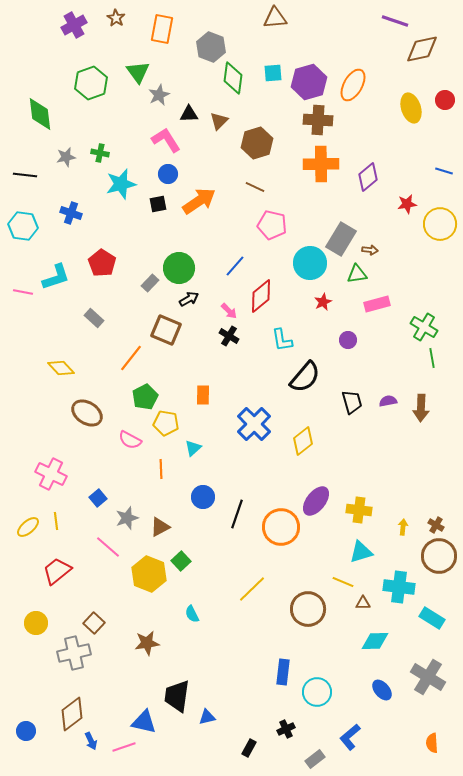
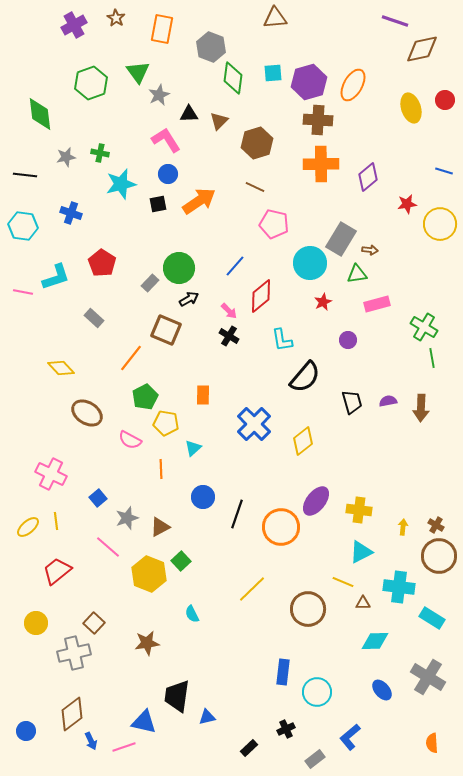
pink pentagon at (272, 225): moved 2 px right, 1 px up
cyan triangle at (361, 552): rotated 10 degrees counterclockwise
black rectangle at (249, 748): rotated 18 degrees clockwise
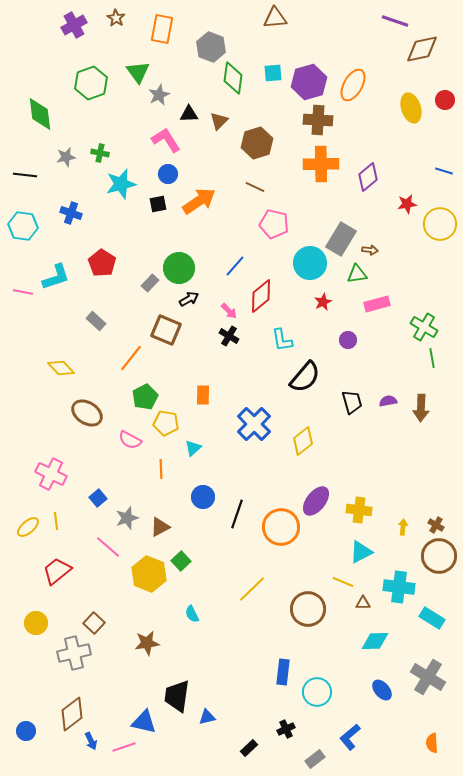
gray rectangle at (94, 318): moved 2 px right, 3 px down
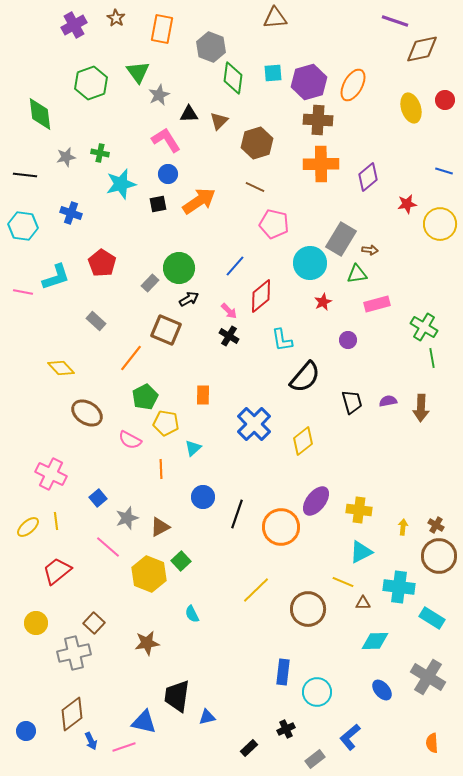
yellow line at (252, 589): moved 4 px right, 1 px down
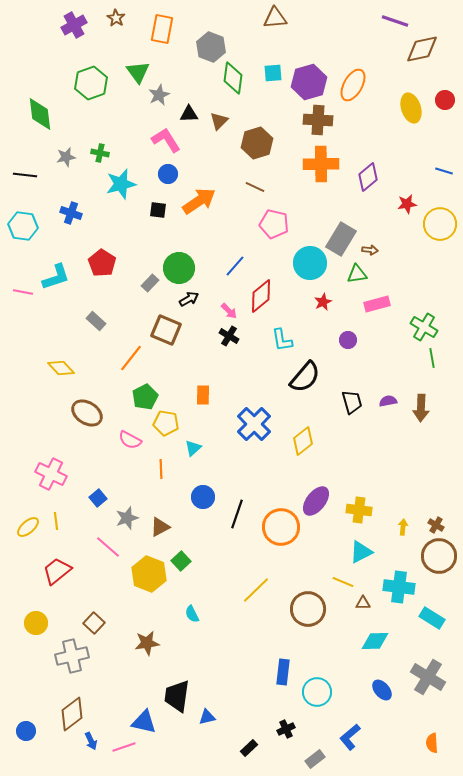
black square at (158, 204): moved 6 px down; rotated 18 degrees clockwise
gray cross at (74, 653): moved 2 px left, 3 px down
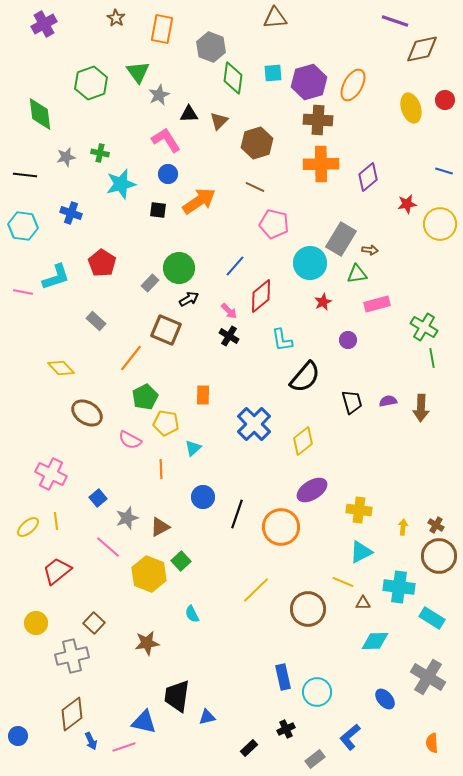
purple cross at (74, 25): moved 30 px left, 1 px up
purple ellipse at (316, 501): moved 4 px left, 11 px up; rotated 20 degrees clockwise
blue rectangle at (283, 672): moved 5 px down; rotated 20 degrees counterclockwise
blue ellipse at (382, 690): moved 3 px right, 9 px down
blue circle at (26, 731): moved 8 px left, 5 px down
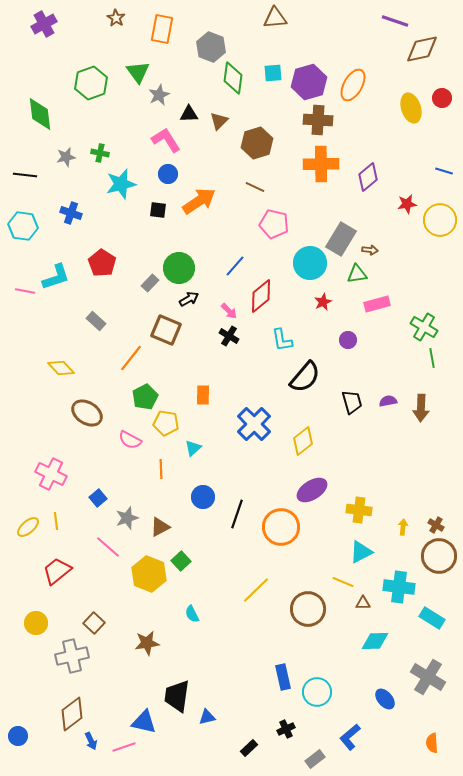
red circle at (445, 100): moved 3 px left, 2 px up
yellow circle at (440, 224): moved 4 px up
pink line at (23, 292): moved 2 px right, 1 px up
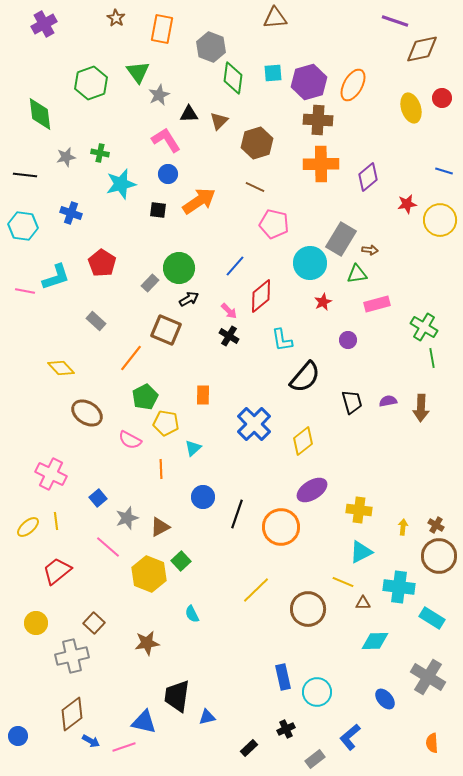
blue arrow at (91, 741): rotated 36 degrees counterclockwise
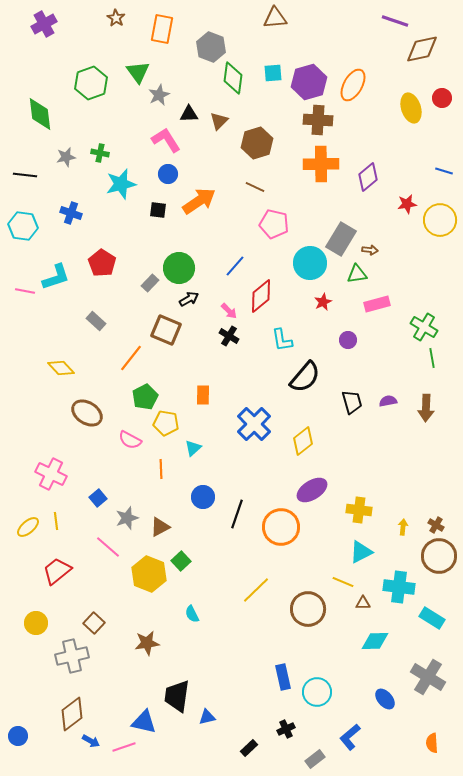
brown arrow at (421, 408): moved 5 px right
